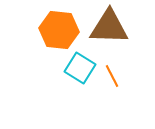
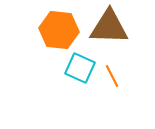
cyan square: rotated 8 degrees counterclockwise
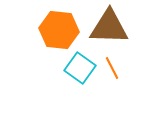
cyan square: rotated 12 degrees clockwise
orange line: moved 8 px up
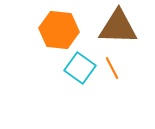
brown triangle: moved 9 px right
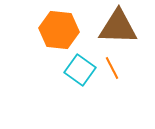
cyan square: moved 2 px down
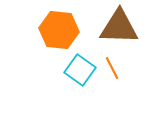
brown triangle: moved 1 px right
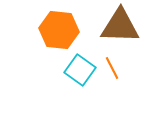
brown triangle: moved 1 px right, 1 px up
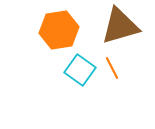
brown triangle: rotated 18 degrees counterclockwise
orange hexagon: rotated 15 degrees counterclockwise
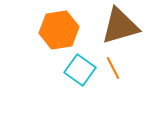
orange line: moved 1 px right
